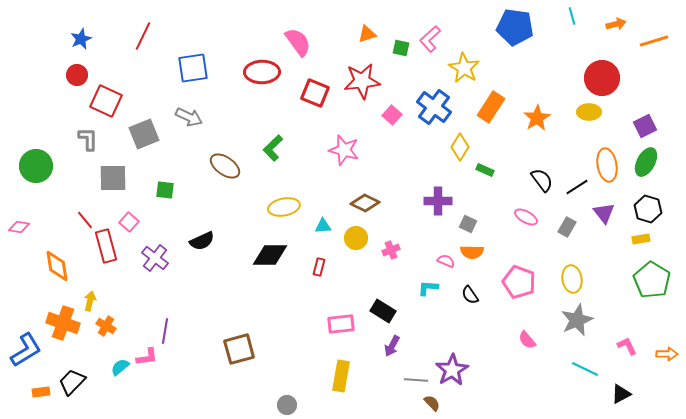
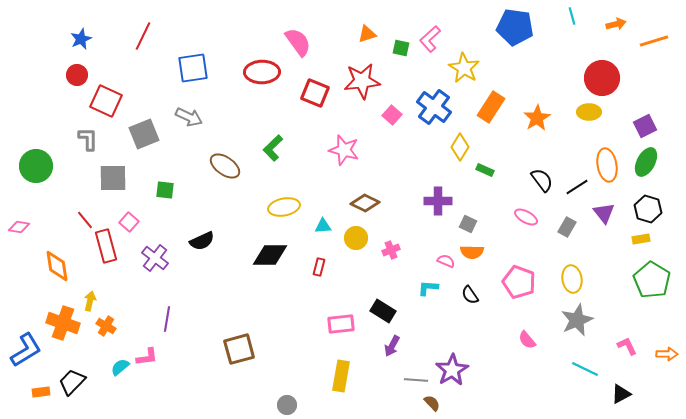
purple line at (165, 331): moved 2 px right, 12 px up
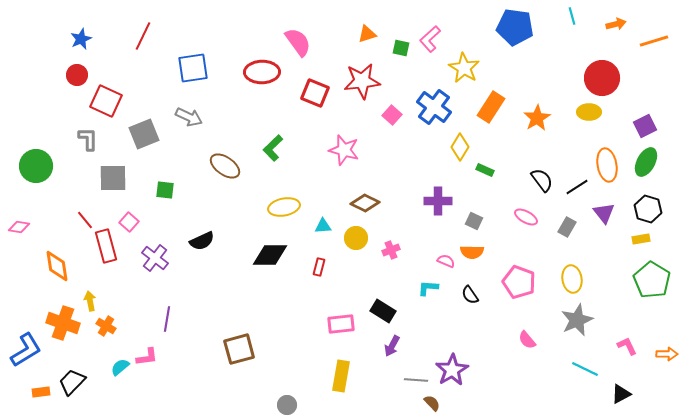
gray square at (468, 224): moved 6 px right, 3 px up
yellow arrow at (90, 301): rotated 24 degrees counterclockwise
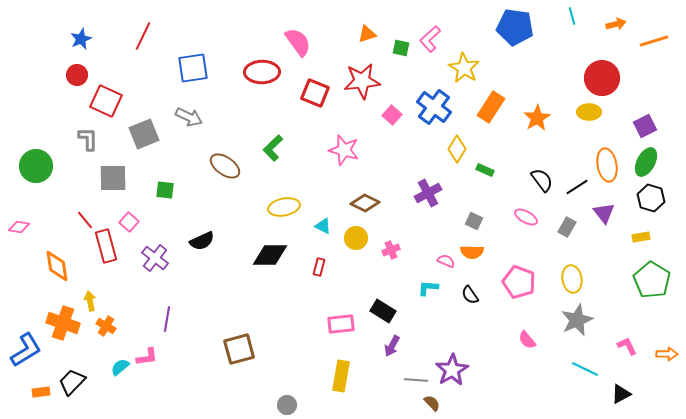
yellow diamond at (460, 147): moved 3 px left, 2 px down
purple cross at (438, 201): moved 10 px left, 8 px up; rotated 28 degrees counterclockwise
black hexagon at (648, 209): moved 3 px right, 11 px up
cyan triangle at (323, 226): rotated 30 degrees clockwise
yellow rectangle at (641, 239): moved 2 px up
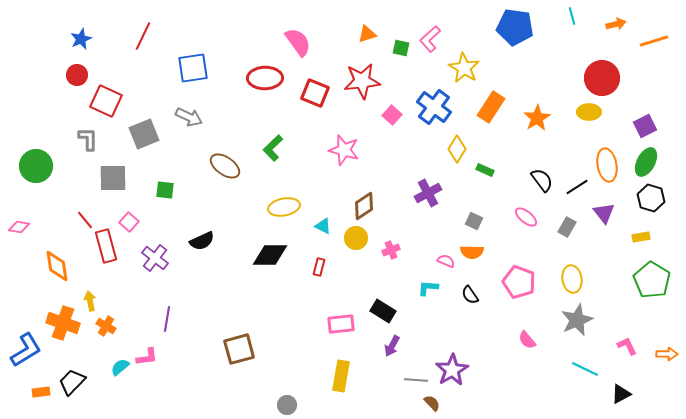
red ellipse at (262, 72): moved 3 px right, 6 px down
brown diamond at (365, 203): moved 1 px left, 3 px down; rotated 60 degrees counterclockwise
pink ellipse at (526, 217): rotated 10 degrees clockwise
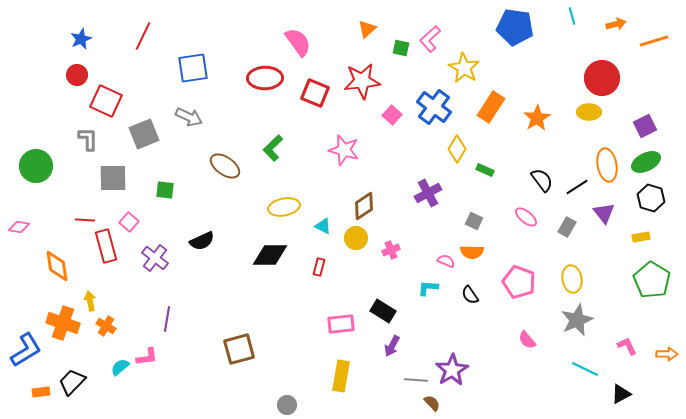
orange triangle at (367, 34): moved 5 px up; rotated 24 degrees counterclockwise
green ellipse at (646, 162): rotated 36 degrees clockwise
red line at (85, 220): rotated 48 degrees counterclockwise
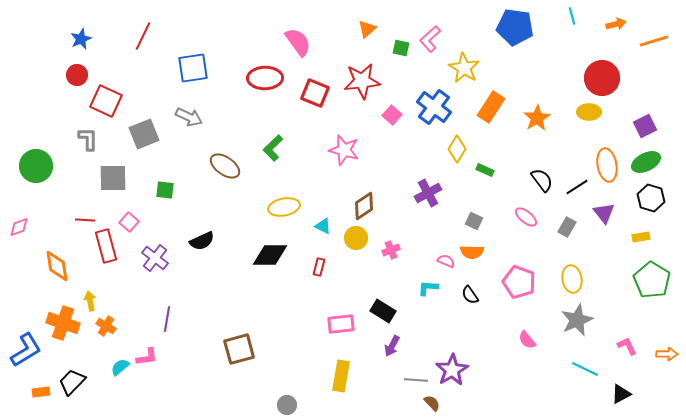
pink diamond at (19, 227): rotated 30 degrees counterclockwise
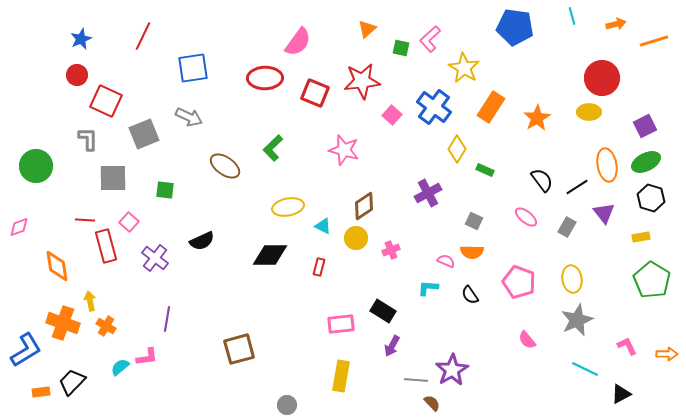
pink semicircle at (298, 42): rotated 72 degrees clockwise
yellow ellipse at (284, 207): moved 4 px right
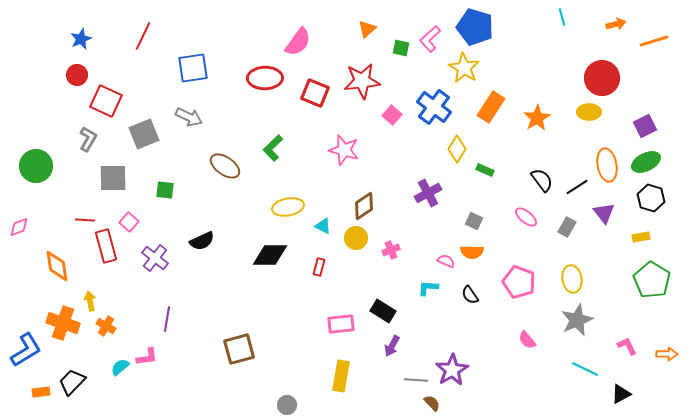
cyan line at (572, 16): moved 10 px left, 1 px down
blue pentagon at (515, 27): moved 40 px left; rotated 9 degrees clockwise
gray L-shape at (88, 139): rotated 30 degrees clockwise
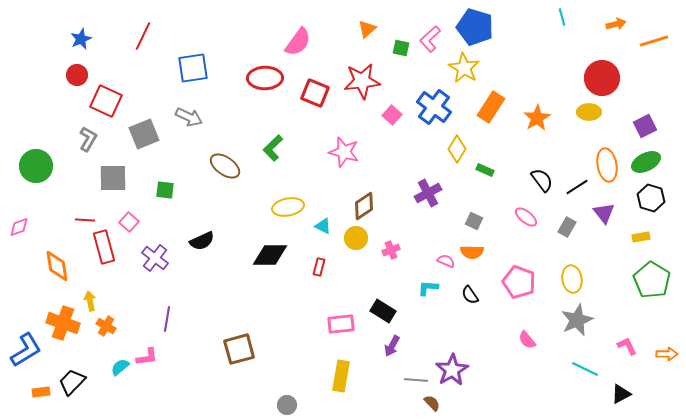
pink star at (344, 150): moved 2 px down
red rectangle at (106, 246): moved 2 px left, 1 px down
